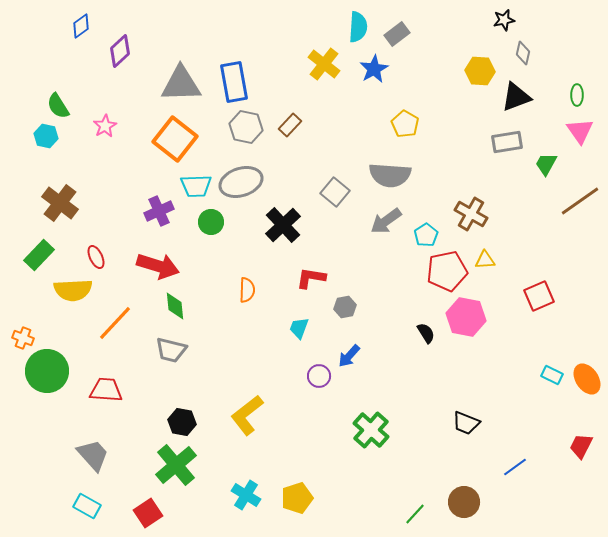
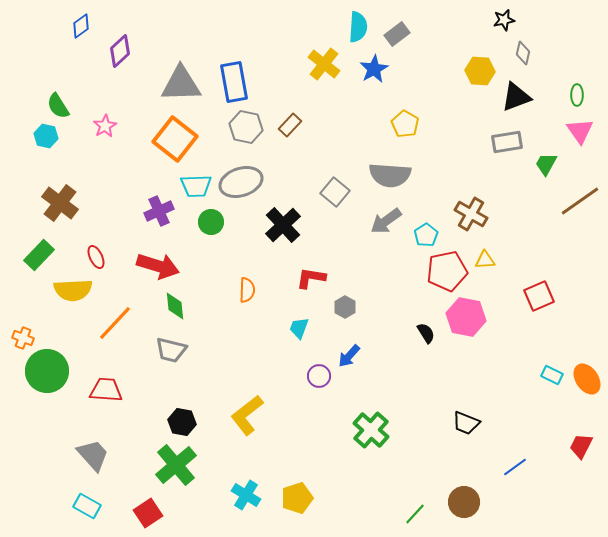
gray hexagon at (345, 307): rotated 20 degrees counterclockwise
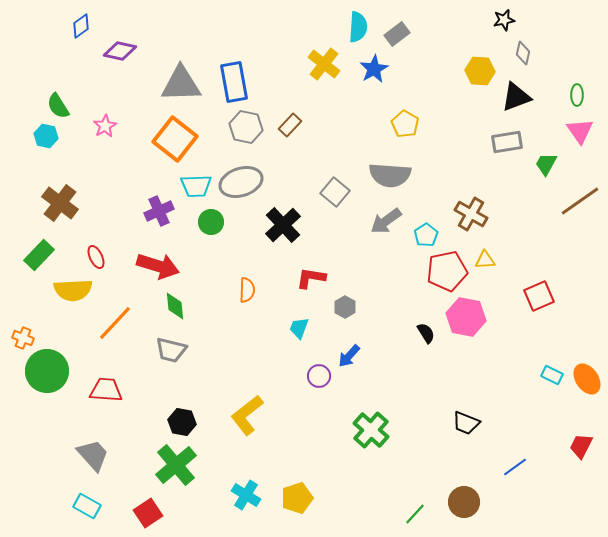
purple diamond at (120, 51): rotated 56 degrees clockwise
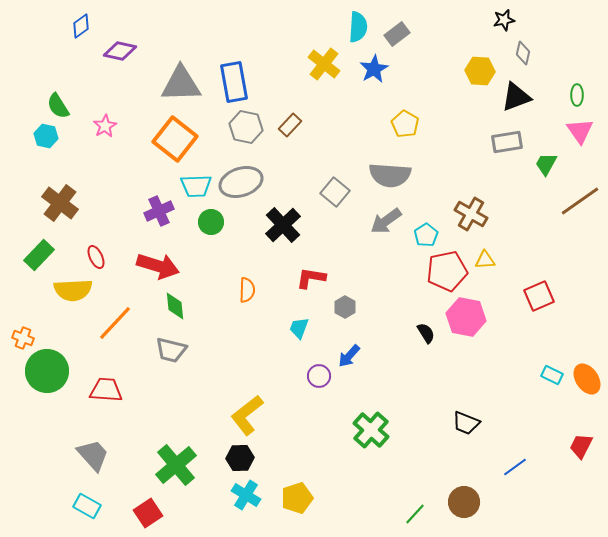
black hexagon at (182, 422): moved 58 px right, 36 px down; rotated 12 degrees counterclockwise
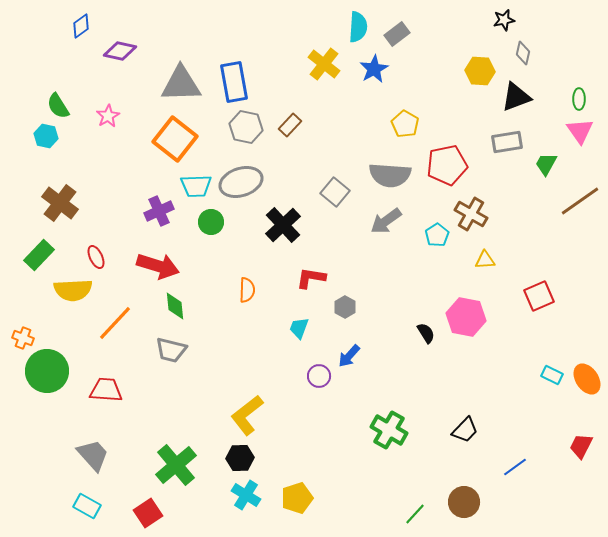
green ellipse at (577, 95): moved 2 px right, 4 px down
pink star at (105, 126): moved 3 px right, 10 px up
cyan pentagon at (426, 235): moved 11 px right
red pentagon at (447, 271): moved 106 px up
black trapezoid at (466, 423): moved 1 px left, 7 px down; rotated 68 degrees counterclockwise
green cross at (371, 430): moved 18 px right; rotated 12 degrees counterclockwise
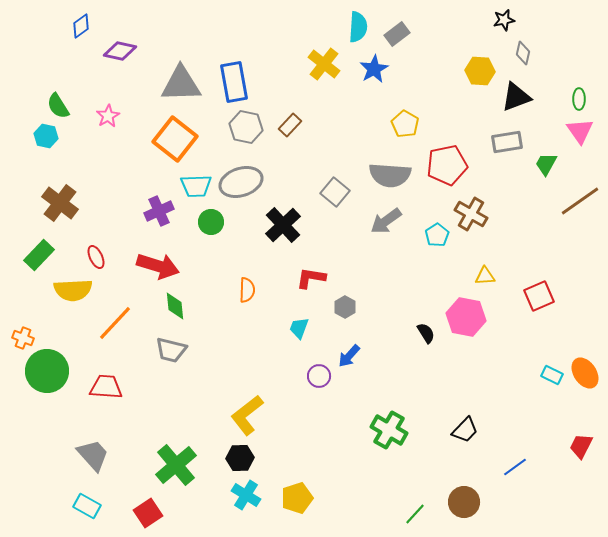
yellow triangle at (485, 260): moved 16 px down
orange ellipse at (587, 379): moved 2 px left, 6 px up
red trapezoid at (106, 390): moved 3 px up
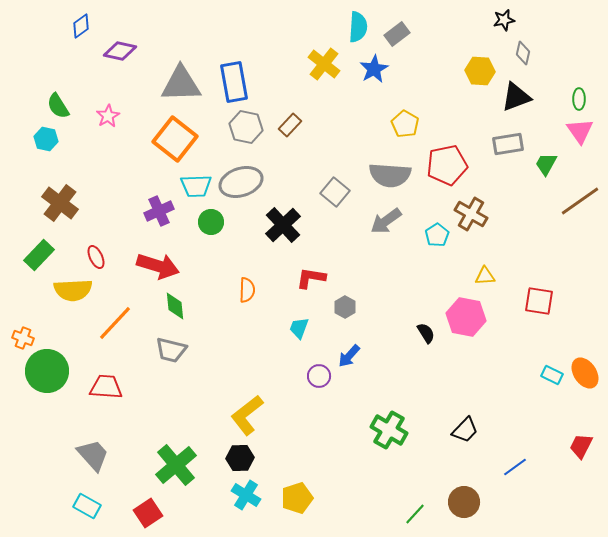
cyan hexagon at (46, 136): moved 3 px down
gray rectangle at (507, 142): moved 1 px right, 2 px down
red square at (539, 296): moved 5 px down; rotated 32 degrees clockwise
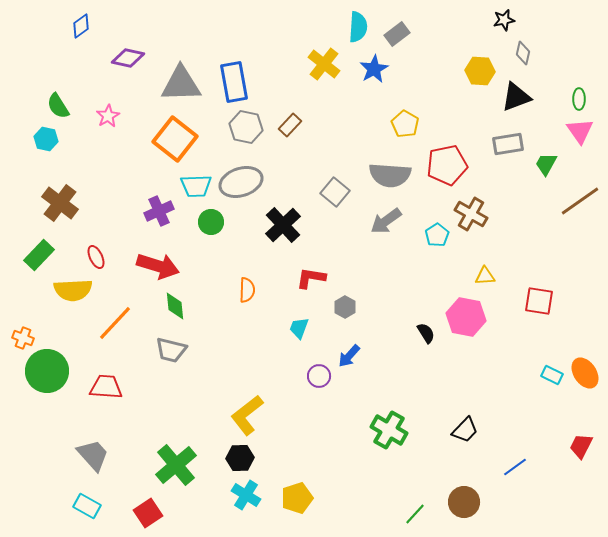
purple diamond at (120, 51): moved 8 px right, 7 px down
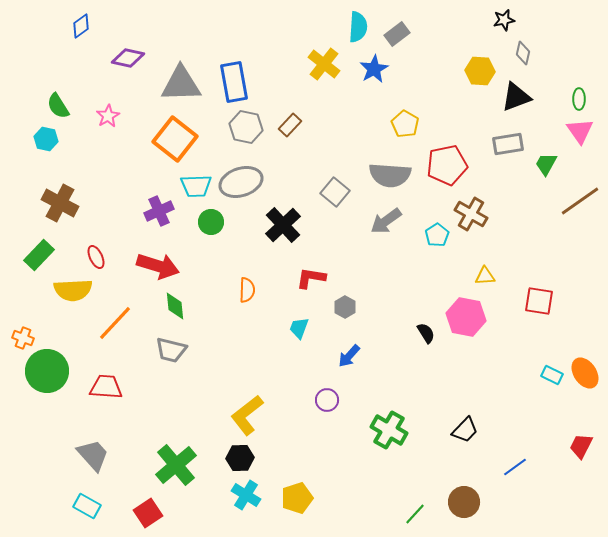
brown cross at (60, 203): rotated 9 degrees counterclockwise
purple circle at (319, 376): moved 8 px right, 24 px down
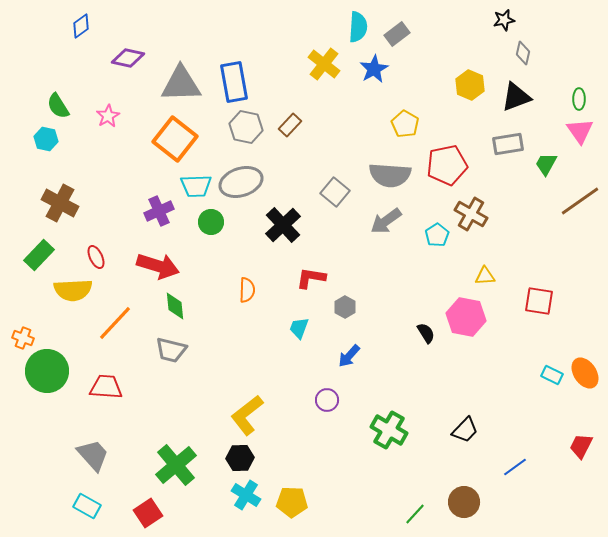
yellow hexagon at (480, 71): moved 10 px left, 14 px down; rotated 20 degrees clockwise
yellow pentagon at (297, 498): moved 5 px left, 4 px down; rotated 20 degrees clockwise
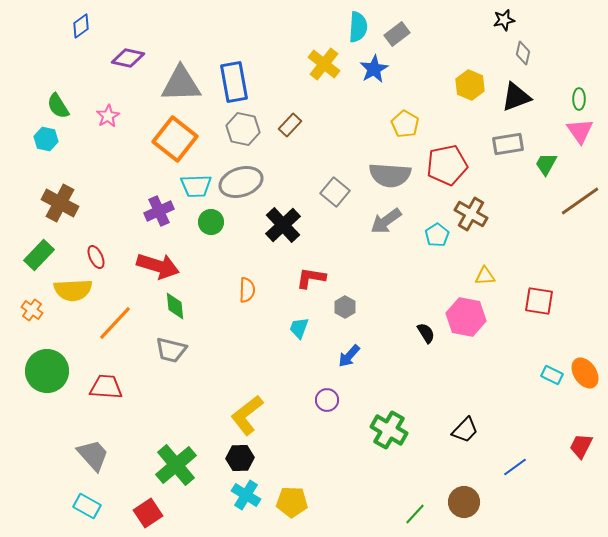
gray hexagon at (246, 127): moved 3 px left, 2 px down
orange cross at (23, 338): moved 9 px right, 28 px up; rotated 15 degrees clockwise
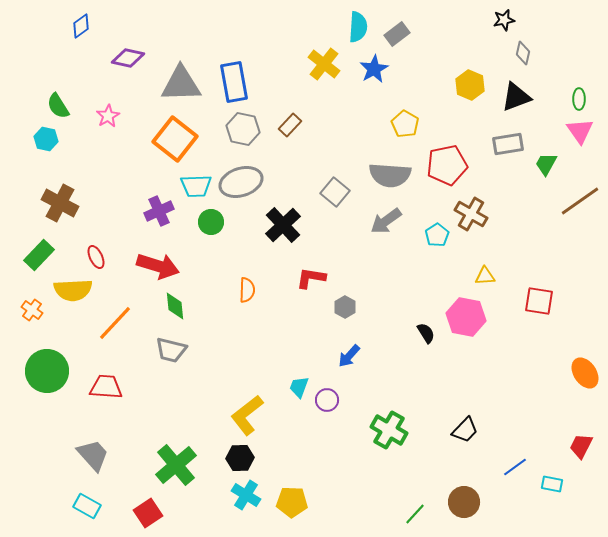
cyan trapezoid at (299, 328): moved 59 px down
cyan rectangle at (552, 375): moved 109 px down; rotated 15 degrees counterclockwise
